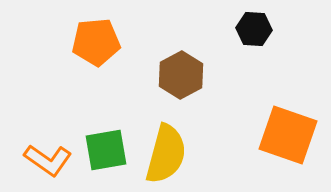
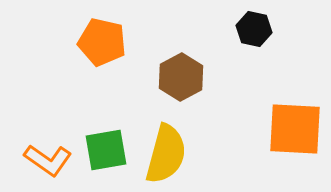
black hexagon: rotated 8 degrees clockwise
orange pentagon: moved 6 px right; rotated 18 degrees clockwise
brown hexagon: moved 2 px down
orange square: moved 7 px right, 6 px up; rotated 16 degrees counterclockwise
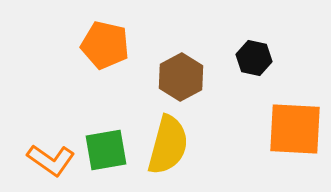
black hexagon: moved 29 px down
orange pentagon: moved 3 px right, 3 px down
yellow semicircle: moved 2 px right, 9 px up
orange L-shape: moved 3 px right
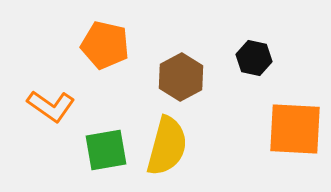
yellow semicircle: moved 1 px left, 1 px down
orange L-shape: moved 54 px up
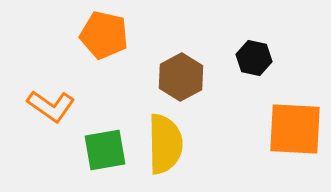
orange pentagon: moved 1 px left, 10 px up
yellow semicircle: moved 2 px left, 2 px up; rotated 16 degrees counterclockwise
green square: moved 1 px left
